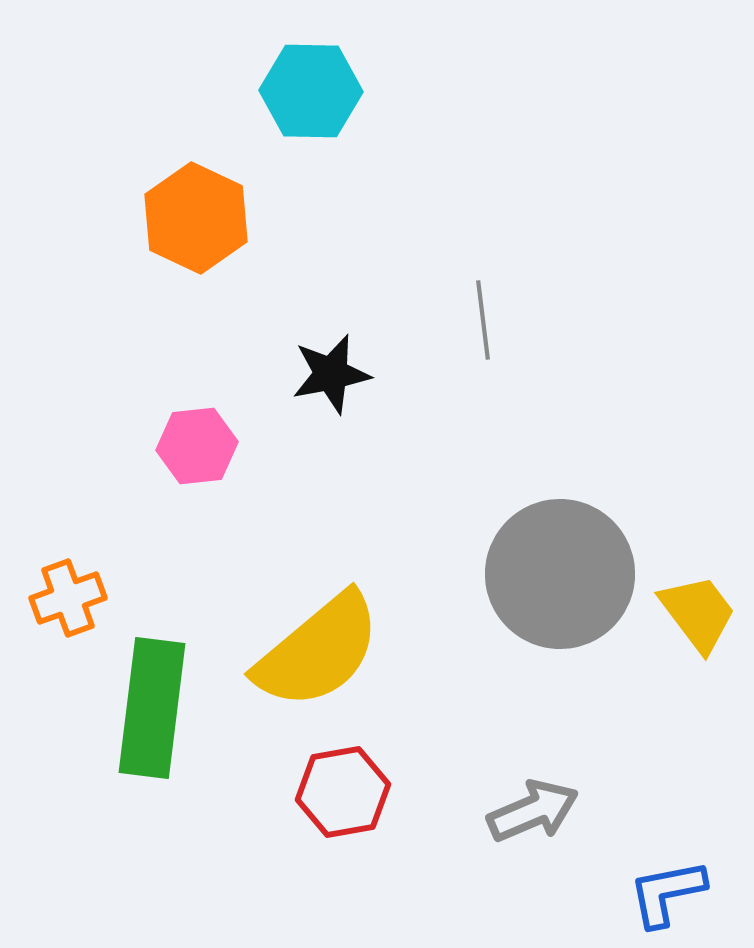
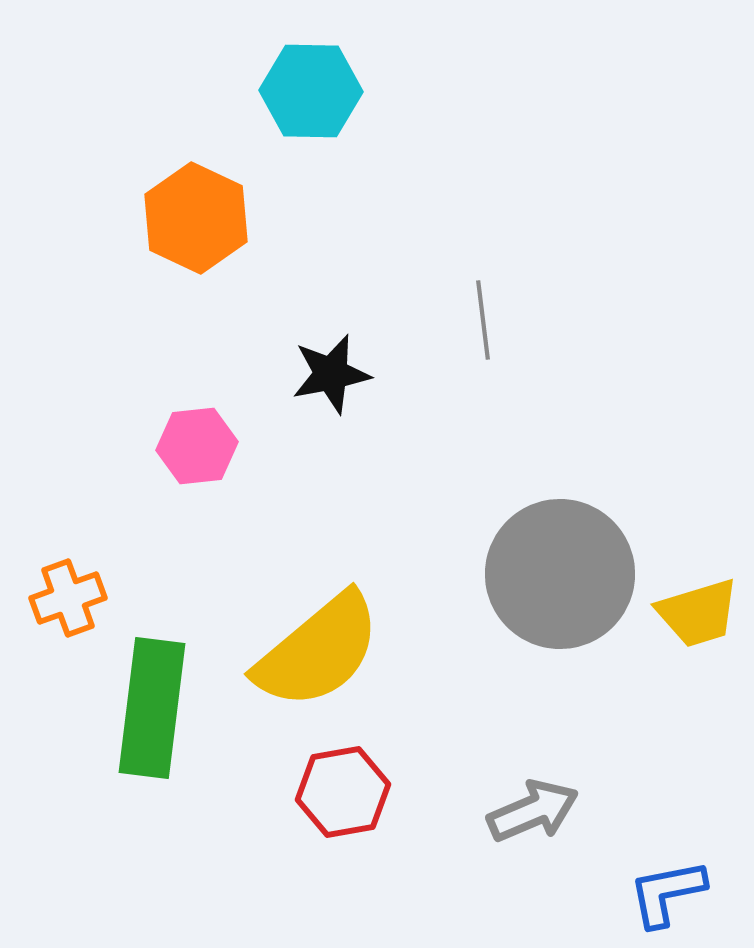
yellow trapezoid: rotated 110 degrees clockwise
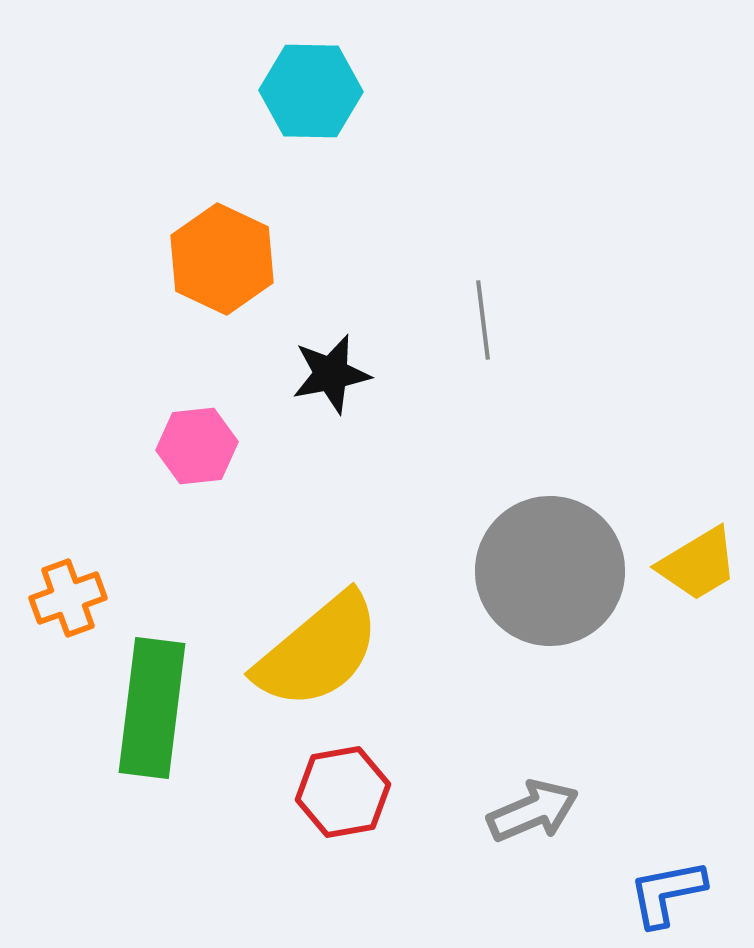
orange hexagon: moved 26 px right, 41 px down
gray circle: moved 10 px left, 3 px up
yellow trapezoid: moved 49 px up; rotated 14 degrees counterclockwise
